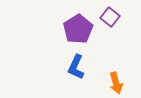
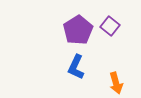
purple square: moved 9 px down
purple pentagon: moved 1 px down
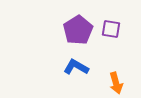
purple square: moved 1 px right, 3 px down; rotated 30 degrees counterclockwise
blue L-shape: rotated 95 degrees clockwise
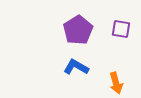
purple square: moved 10 px right
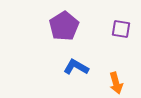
purple pentagon: moved 14 px left, 4 px up
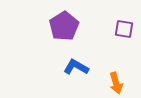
purple square: moved 3 px right
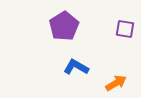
purple square: moved 1 px right
orange arrow: rotated 105 degrees counterclockwise
